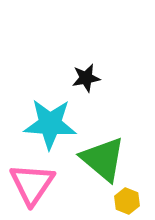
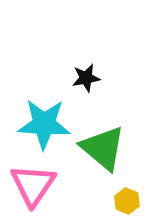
cyan star: moved 6 px left
green triangle: moved 11 px up
pink triangle: moved 1 px right, 1 px down
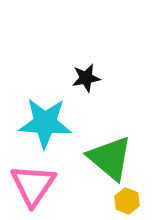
cyan star: moved 1 px right, 1 px up
green triangle: moved 7 px right, 10 px down
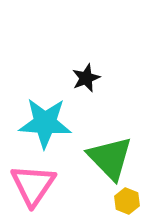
black star: rotated 12 degrees counterclockwise
green triangle: rotated 6 degrees clockwise
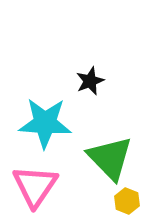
black star: moved 4 px right, 3 px down
pink triangle: moved 2 px right, 1 px down
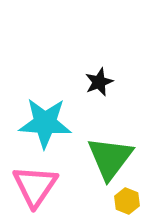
black star: moved 9 px right, 1 px down
green triangle: rotated 21 degrees clockwise
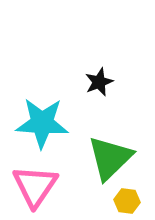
cyan star: moved 3 px left
green triangle: rotated 9 degrees clockwise
yellow hexagon: rotated 15 degrees counterclockwise
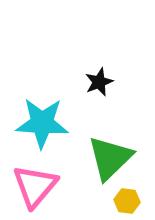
pink triangle: rotated 6 degrees clockwise
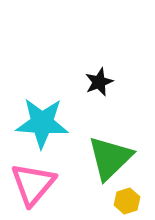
pink triangle: moved 2 px left, 2 px up
yellow hexagon: rotated 25 degrees counterclockwise
